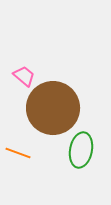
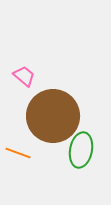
brown circle: moved 8 px down
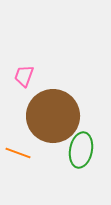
pink trapezoid: rotated 110 degrees counterclockwise
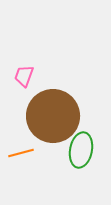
orange line: moved 3 px right; rotated 35 degrees counterclockwise
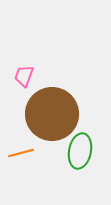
brown circle: moved 1 px left, 2 px up
green ellipse: moved 1 px left, 1 px down
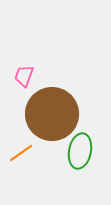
orange line: rotated 20 degrees counterclockwise
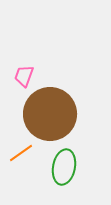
brown circle: moved 2 px left
green ellipse: moved 16 px left, 16 px down
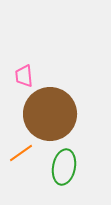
pink trapezoid: rotated 25 degrees counterclockwise
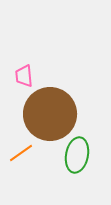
green ellipse: moved 13 px right, 12 px up
